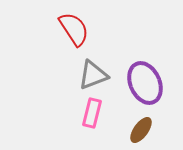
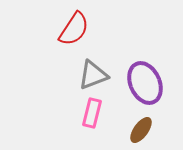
red semicircle: rotated 66 degrees clockwise
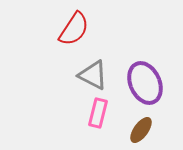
gray triangle: rotated 48 degrees clockwise
pink rectangle: moved 6 px right
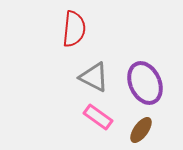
red semicircle: rotated 27 degrees counterclockwise
gray triangle: moved 1 px right, 2 px down
pink rectangle: moved 4 px down; rotated 68 degrees counterclockwise
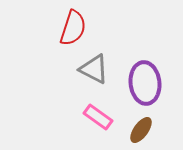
red semicircle: moved 1 px left, 1 px up; rotated 12 degrees clockwise
gray triangle: moved 8 px up
purple ellipse: rotated 18 degrees clockwise
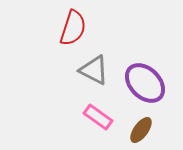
gray triangle: moved 1 px down
purple ellipse: rotated 39 degrees counterclockwise
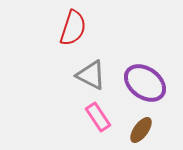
gray triangle: moved 3 px left, 5 px down
purple ellipse: rotated 9 degrees counterclockwise
pink rectangle: rotated 20 degrees clockwise
